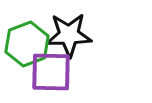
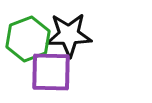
green hexagon: moved 1 px right, 5 px up
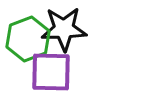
black star: moved 5 px left, 6 px up
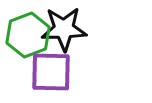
green hexagon: moved 4 px up
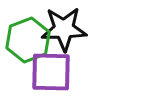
green hexagon: moved 5 px down
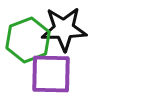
purple square: moved 2 px down
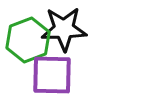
purple square: moved 1 px right, 1 px down
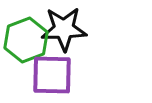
green hexagon: moved 2 px left
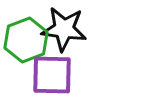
black star: rotated 9 degrees clockwise
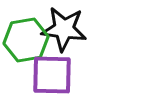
green hexagon: rotated 12 degrees clockwise
